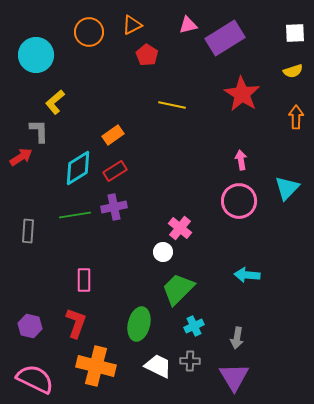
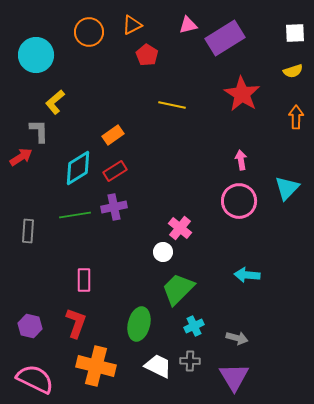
gray arrow: rotated 85 degrees counterclockwise
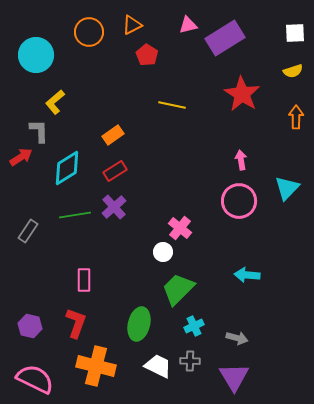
cyan diamond: moved 11 px left
purple cross: rotated 30 degrees counterclockwise
gray rectangle: rotated 30 degrees clockwise
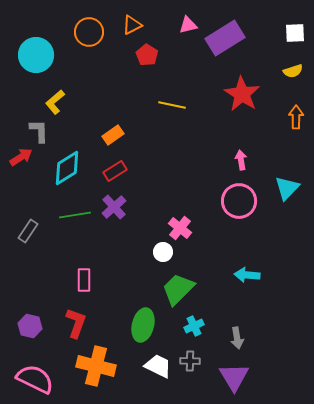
green ellipse: moved 4 px right, 1 px down
gray arrow: rotated 65 degrees clockwise
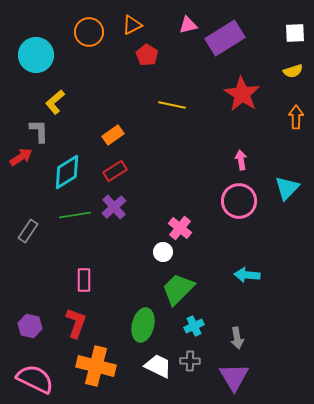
cyan diamond: moved 4 px down
